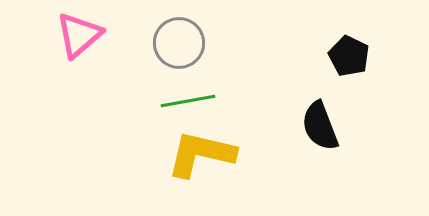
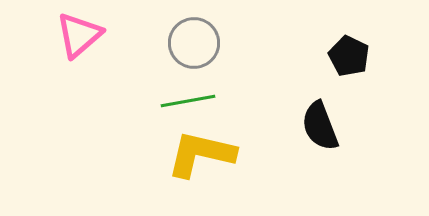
gray circle: moved 15 px right
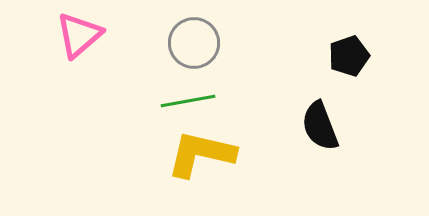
black pentagon: rotated 27 degrees clockwise
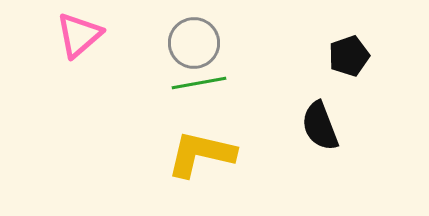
green line: moved 11 px right, 18 px up
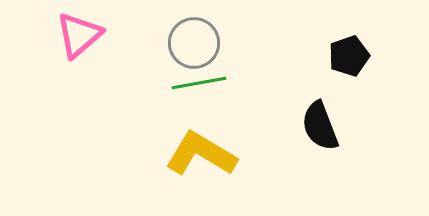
yellow L-shape: rotated 18 degrees clockwise
